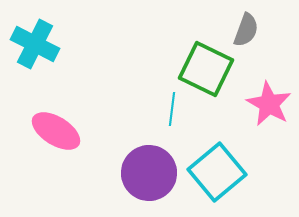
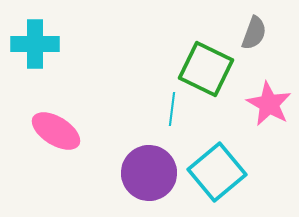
gray semicircle: moved 8 px right, 3 px down
cyan cross: rotated 27 degrees counterclockwise
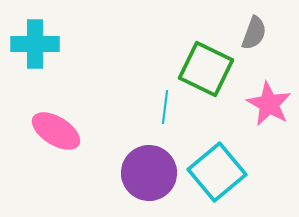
cyan line: moved 7 px left, 2 px up
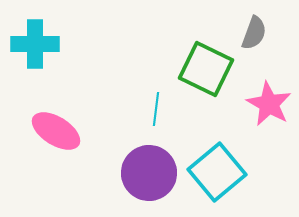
cyan line: moved 9 px left, 2 px down
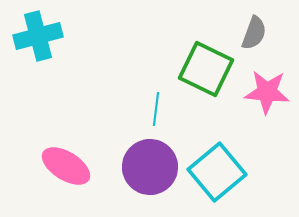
cyan cross: moved 3 px right, 8 px up; rotated 15 degrees counterclockwise
pink star: moved 2 px left, 12 px up; rotated 24 degrees counterclockwise
pink ellipse: moved 10 px right, 35 px down
purple circle: moved 1 px right, 6 px up
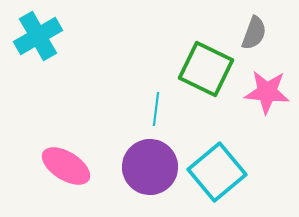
cyan cross: rotated 15 degrees counterclockwise
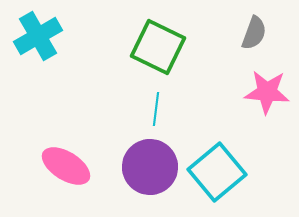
green square: moved 48 px left, 22 px up
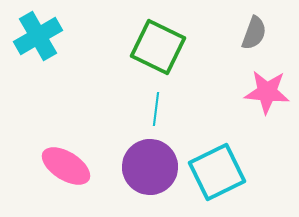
cyan square: rotated 14 degrees clockwise
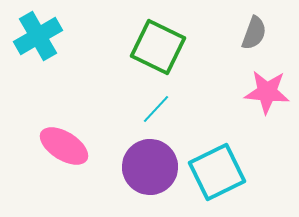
cyan line: rotated 36 degrees clockwise
pink ellipse: moved 2 px left, 20 px up
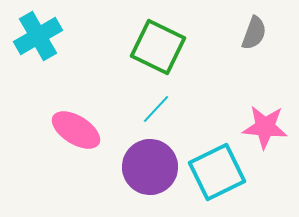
pink star: moved 2 px left, 35 px down
pink ellipse: moved 12 px right, 16 px up
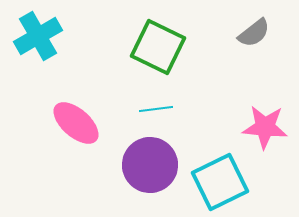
gray semicircle: rotated 32 degrees clockwise
cyan line: rotated 40 degrees clockwise
pink ellipse: moved 7 px up; rotated 9 degrees clockwise
purple circle: moved 2 px up
cyan square: moved 3 px right, 10 px down
